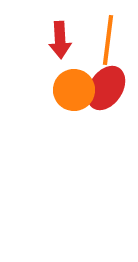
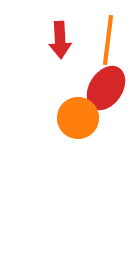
orange circle: moved 4 px right, 28 px down
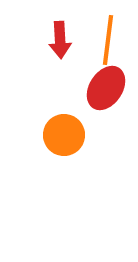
orange circle: moved 14 px left, 17 px down
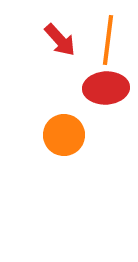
red arrow: rotated 39 degrees counterclockwise
red ellipse: rotated 54 degrees clockwise
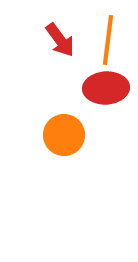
red arrow: rotated 6 degrees clockwise
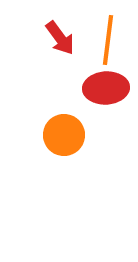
red arrow: moved 2 px up
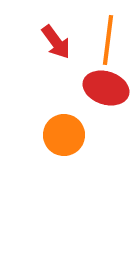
red arrow: moved 4 px left, 4 px down
red ellipse: rotated 21 degrees clockwise
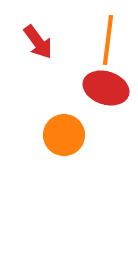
red arrow: moved 18 px left
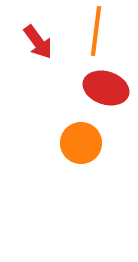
orange line: moved 12 px left, 9 px up
orange circle: moved 17 px right, 8 px down
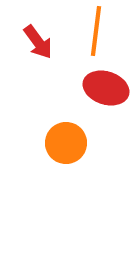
orange circle: moved 15 px left
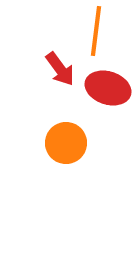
red arrow: moved 22 px right, 27 px down
red ellipse: moved 2 px right
